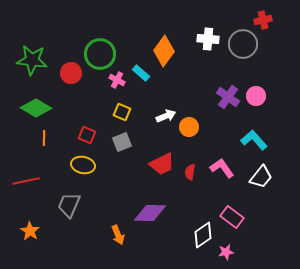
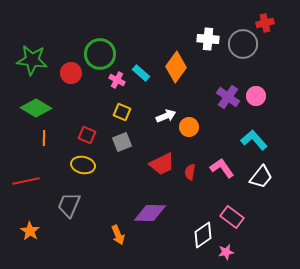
red cross: moved 2 px right, 3 px down
orange diamond: moved 12 px right, 16 px down
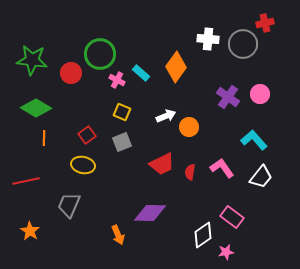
pink circle: moved 4 px right, 2 px up
red square: rotated 30 degrees clockwise
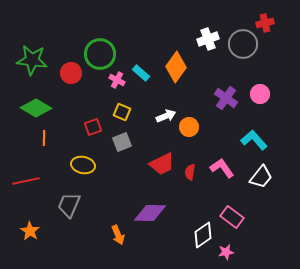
white cross: rotated 25 degrees counterclockwise
purple cross: moved 2 px left, 1 px down
red square: moved 6 px right, 8 px up; rotated 18 degrees clockwise
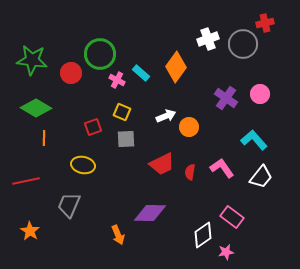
gray square: moved 4 px right, 3 px up; rotated 18 degrees clockwise
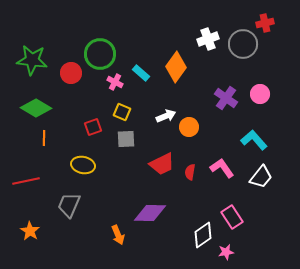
pink cross: moved 2 px left, 2 px down
pink rectangle: rotated 20 degrees clockwise
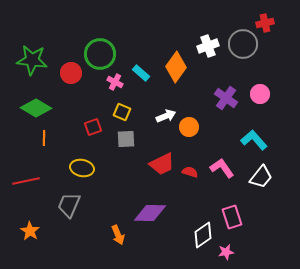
white cross: moved 7 px down
yellow ellipse: moved 1 px left, 3 px down
red semicircle: rotated 98 degrees clockwise
pink rectangle: rotated 15 degrees clockwise
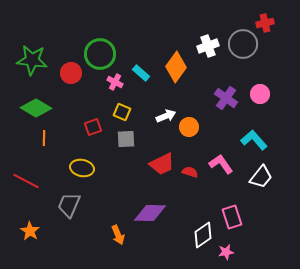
pink L-shape: moved 1 px left, 4 px up
red line: rotated 40 degrees clockwise
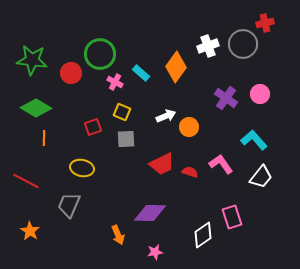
pink star: moved 71 px left
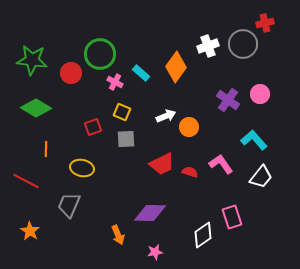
purple cross: moved 2 px right, 2 px down
orange line: moved 2 px right, 11 px down
